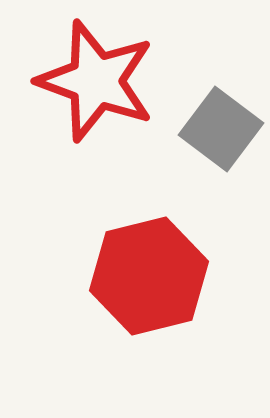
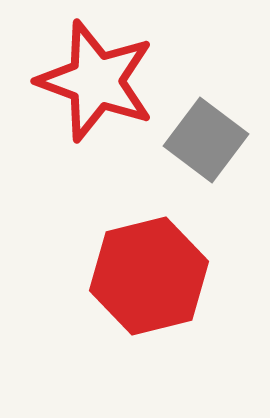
gray square: moved 15 px left, 11 px down
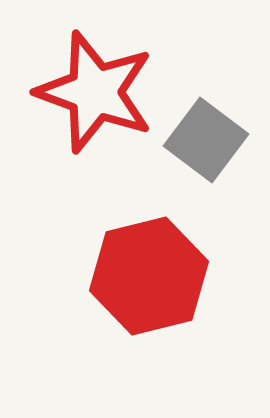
red star: moved 1 px left, 11 px down
